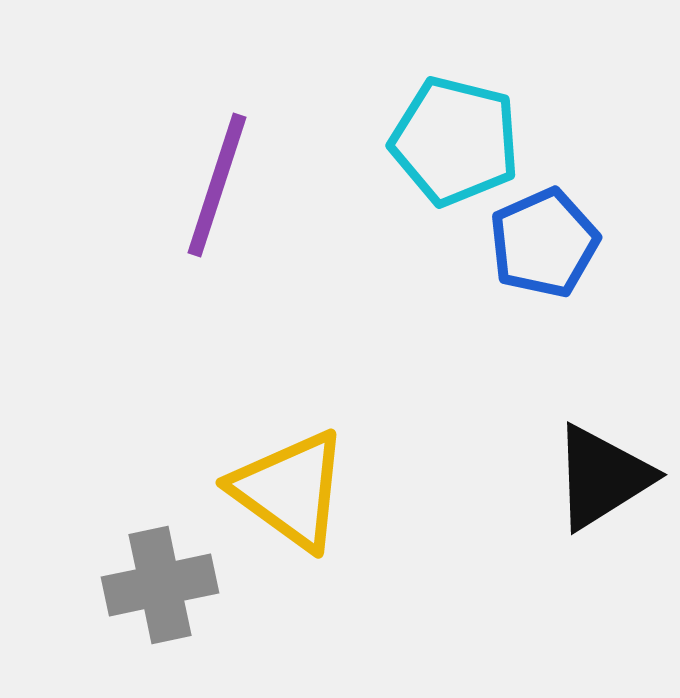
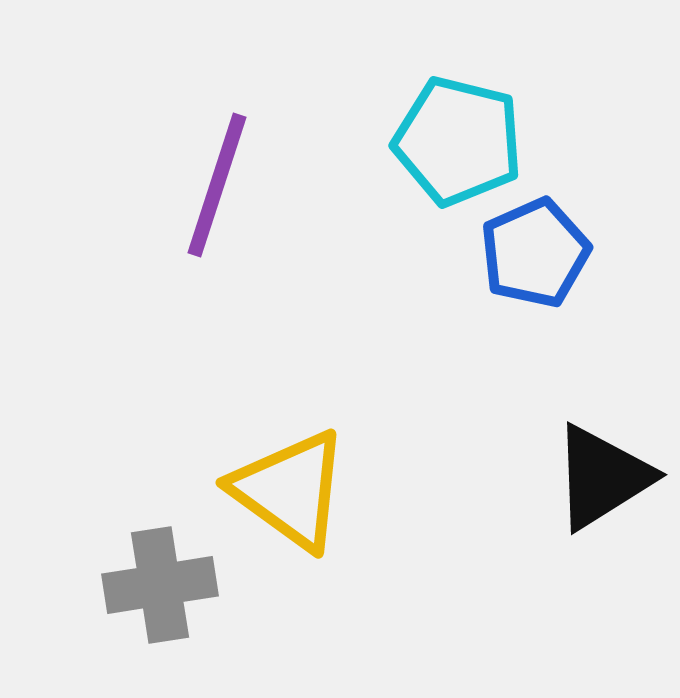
cyan pentagon: moved 3 px right
blue pentagon: moved 9 px left, 10 px down
gray cross: rotated 3 degrees clockwise
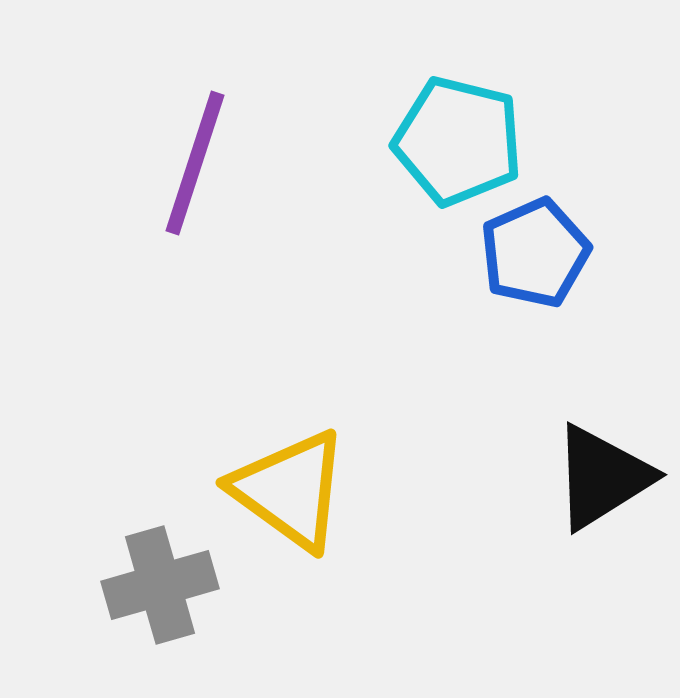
purple line: moved 22 px left, 22 px up
gray cross: rotated 7 degrees counterclockwise
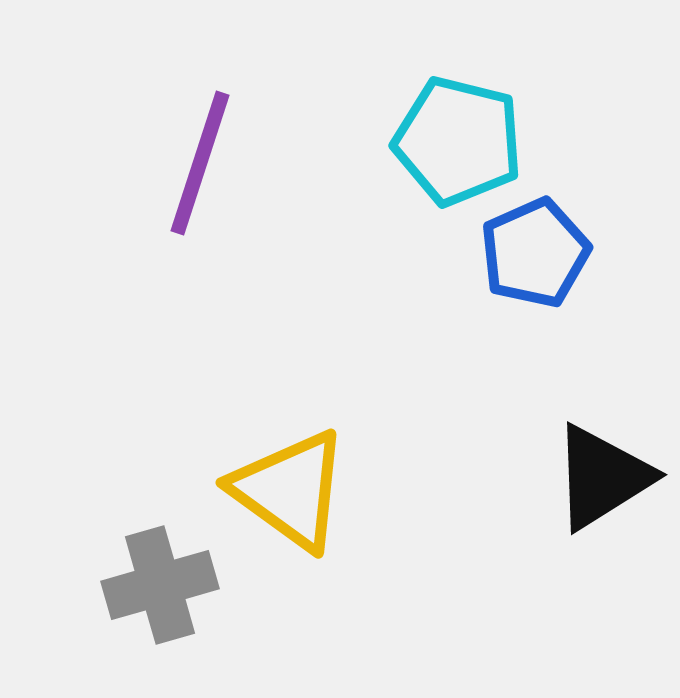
purple line: moved 5 px right
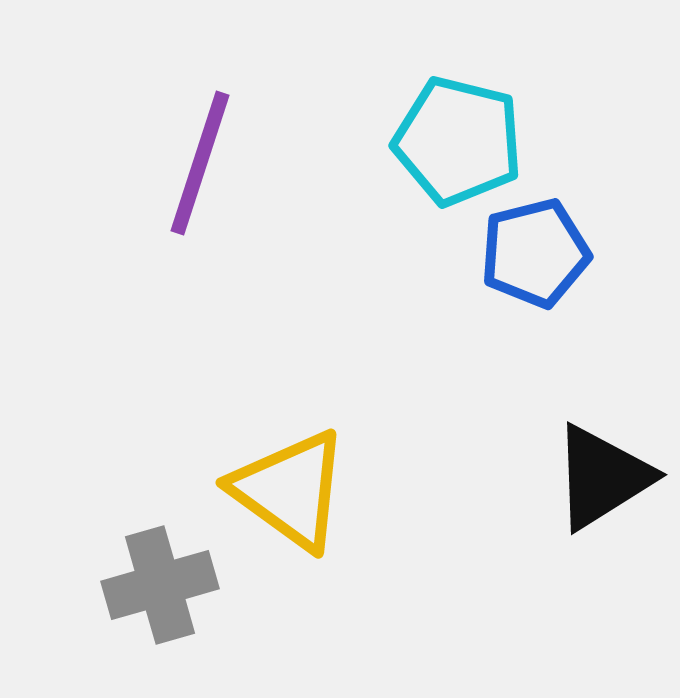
blue pentagon: rotated 10 degrees clockwise
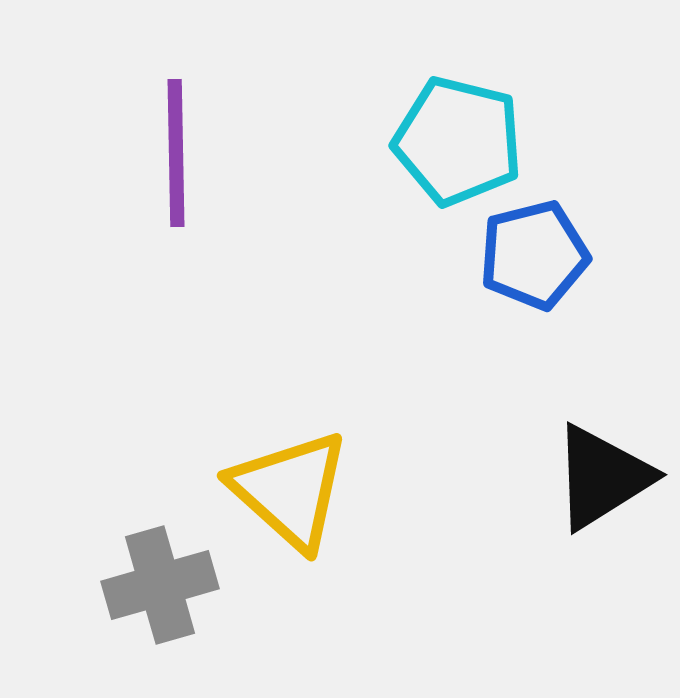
purple line: moved 24 px left, 10 px up; rotated 19 degrees counterclockwise
blue pentagon: moved 1 px left, 2 px down
yellow triangle: rotated 6 degrees clockwise
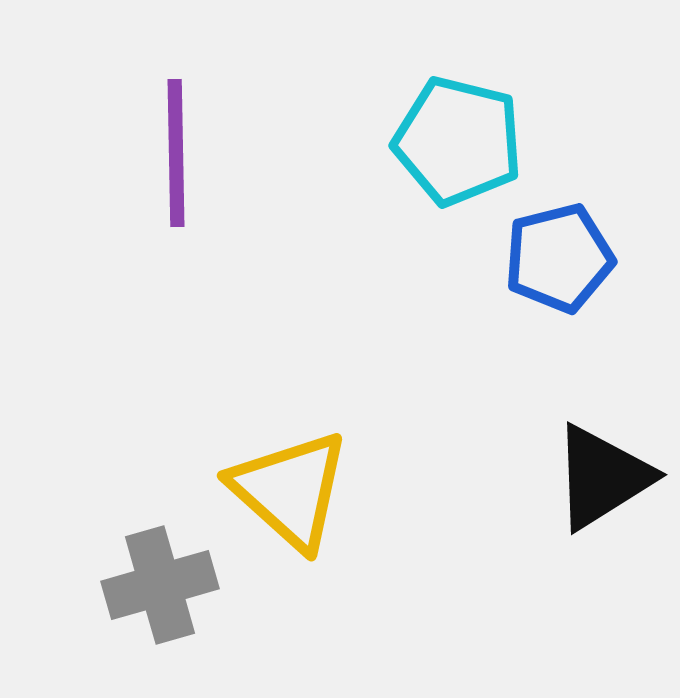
blue pentagon: moved 25 px right, 3 px down
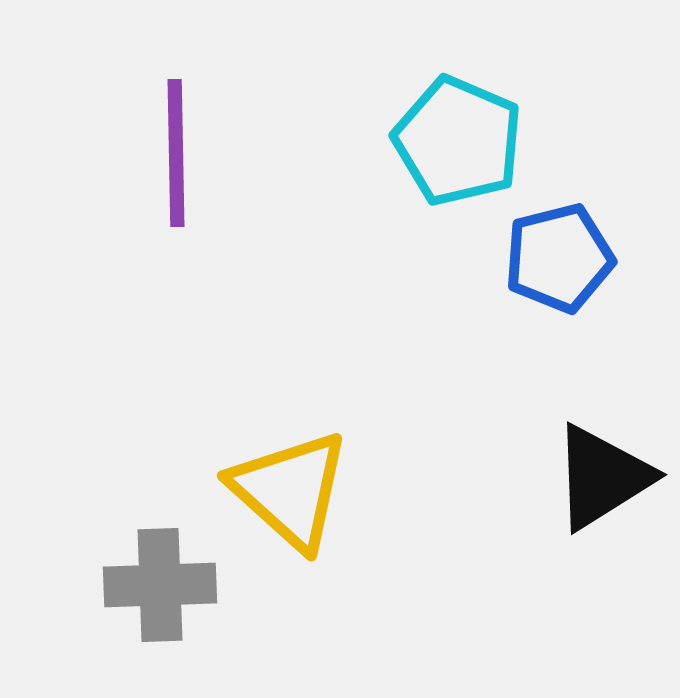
cyan pentagon: rotated 9 degrees clockwise
gray cross: rotated 14 degrees clockwise
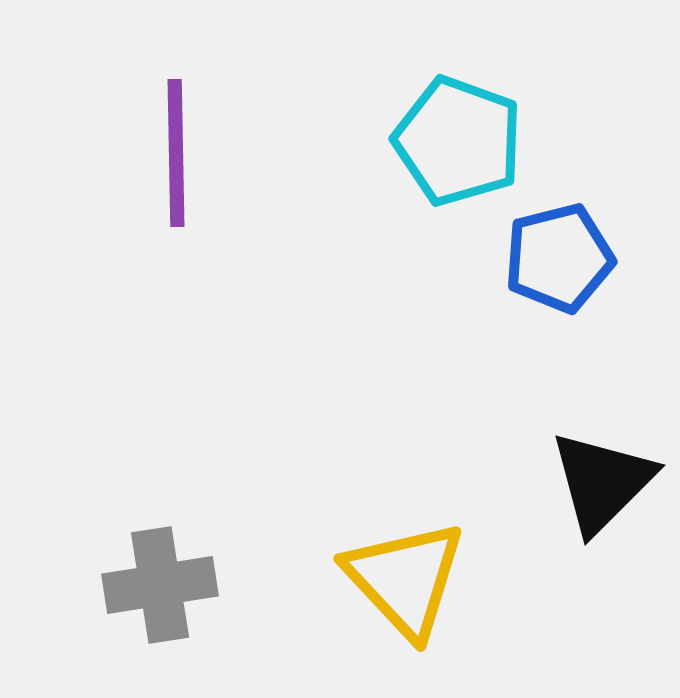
cyan pentagon: rotated 3 degrees counterclockwise
black triangle: moved 5 px down; rotated 13 degrees counterclockwise
yellow triangle: moved 115 px right, 89 px down; rotated 5 degrees clockwise
gray cross: rotated 7 degrees counterclockwise
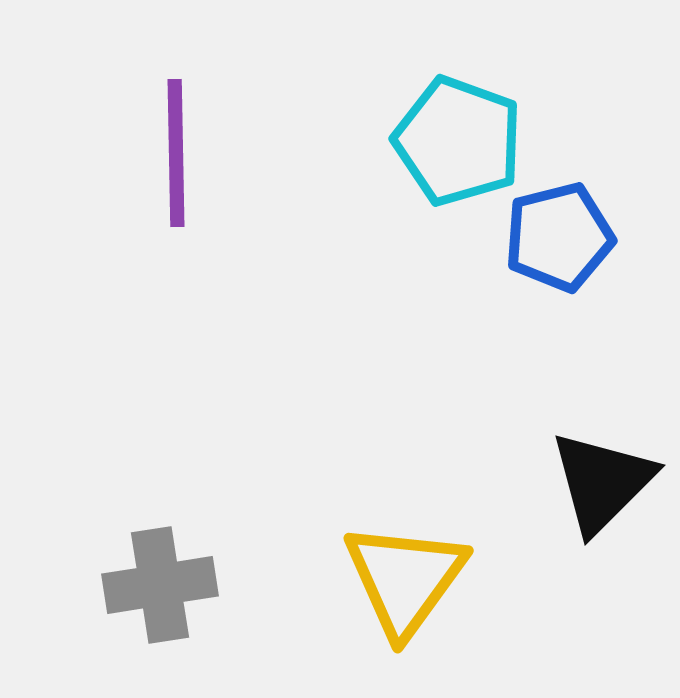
blue pentagon: moved 21 px up
yellow triangle: rotated 19 degrees clockwise
